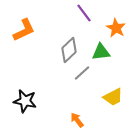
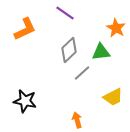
purple line: moved 19 px left; rotated 18 degrees counterclockwise
orange L-shape: moved 1 px right, 1 px up
orange arrow: rotated 21 degrees clockwise
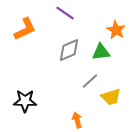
orange star: moved 2 px down
gray diamond: rotated 20 degrees clockwise
gray line: moved 8 px right, 8 px down
yellow trapezoid: moved 2 px left; rotated 10 degrees clockwise
black star: rotated 10 degrees counterclockwise
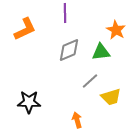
purple line: rotated 54 degrees clockwise
black star: moved 4 px right, 1 px down
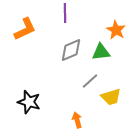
gray diamond: moved 2 px right
black star: rotated 15 degrees clockwise
